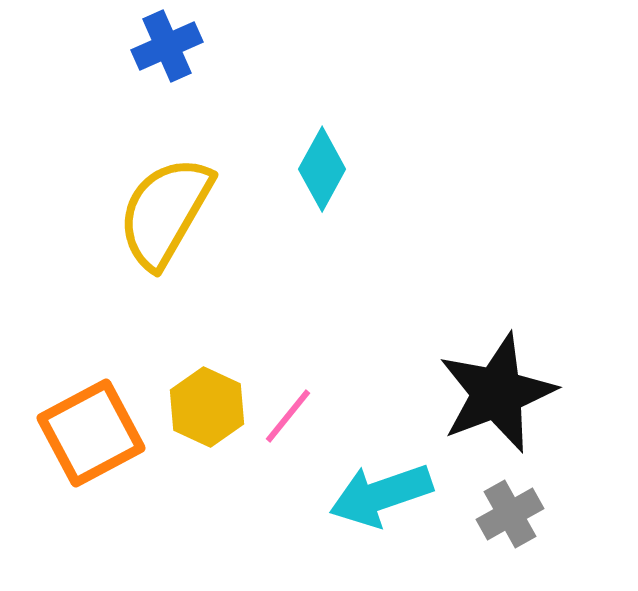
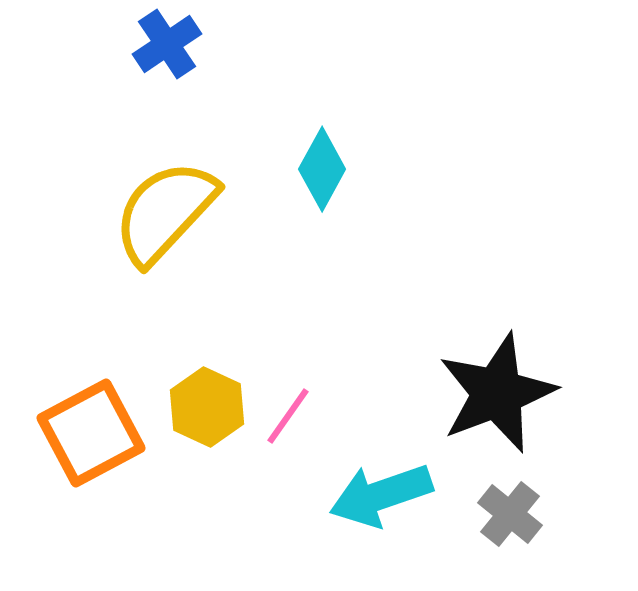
blue cross: moved 2 px up; rotated 10 degrees counterclockwise
yellow semicircle: rotated 13 degrees clockwise
pink line: rotated 4 degrees counterclockwise
gray cross: rotated 22 degrees counterclockwise
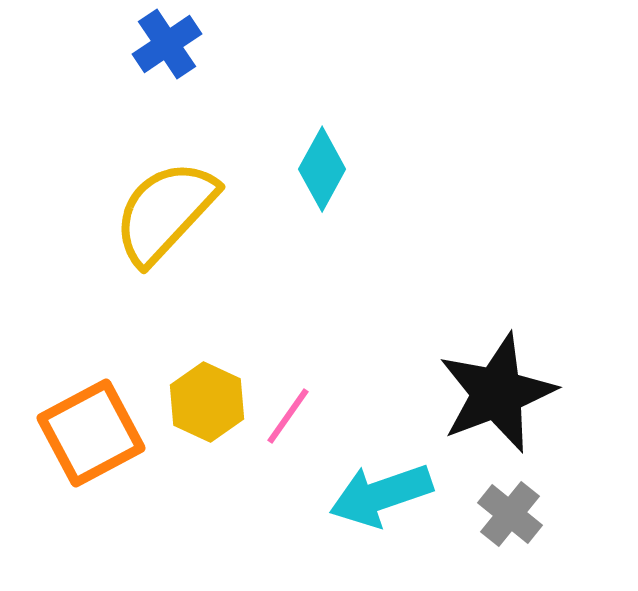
yellow hexagon: moved 5 px up
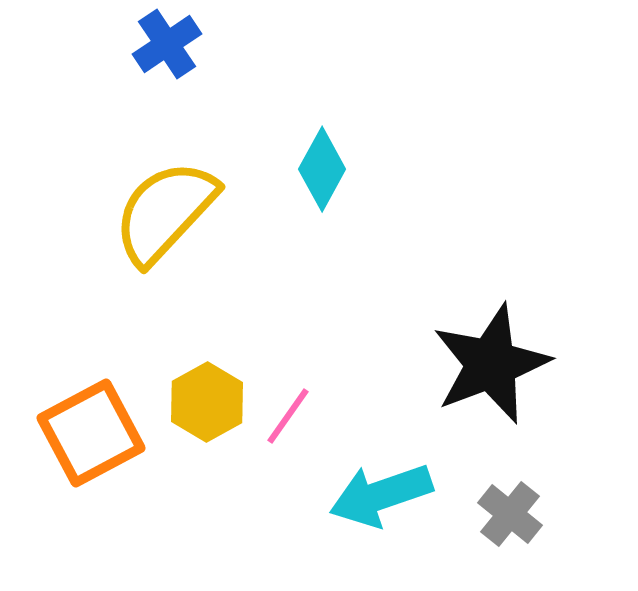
black star: moved 6 px left, 29 px up
yellow hexagon: rotated 6 degrees clockwise
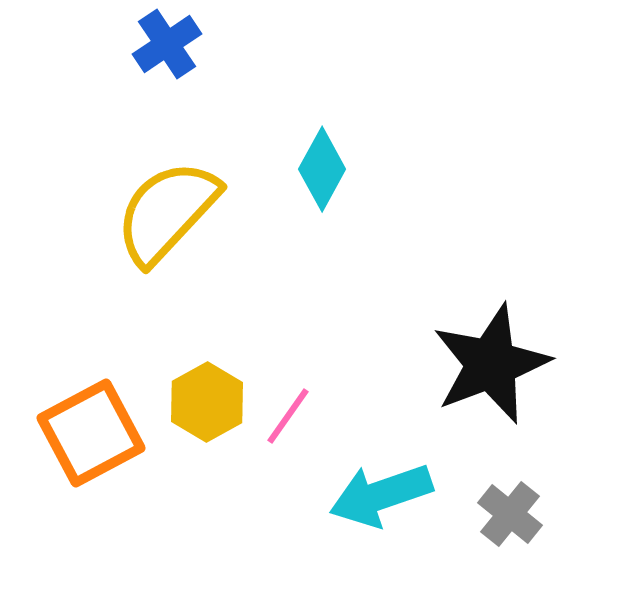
yellow semicircle: moved 2 px right
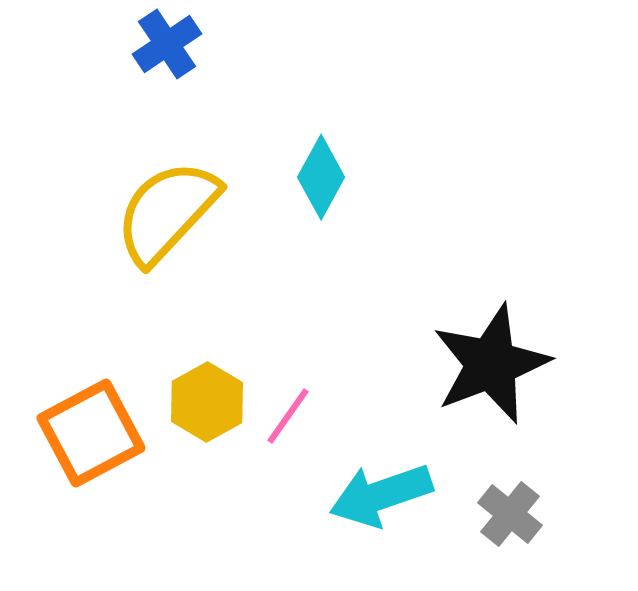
cyan diamond: moved 1 px left, 8 px down
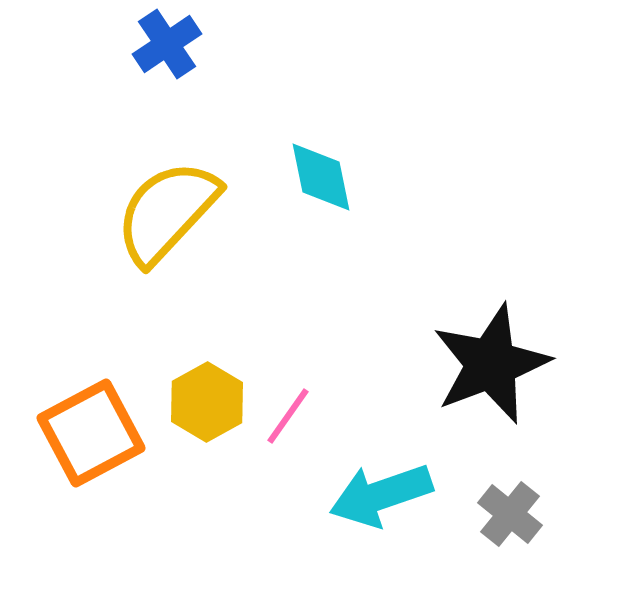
cyan diamond: rotated 40 degrees counterclockwise
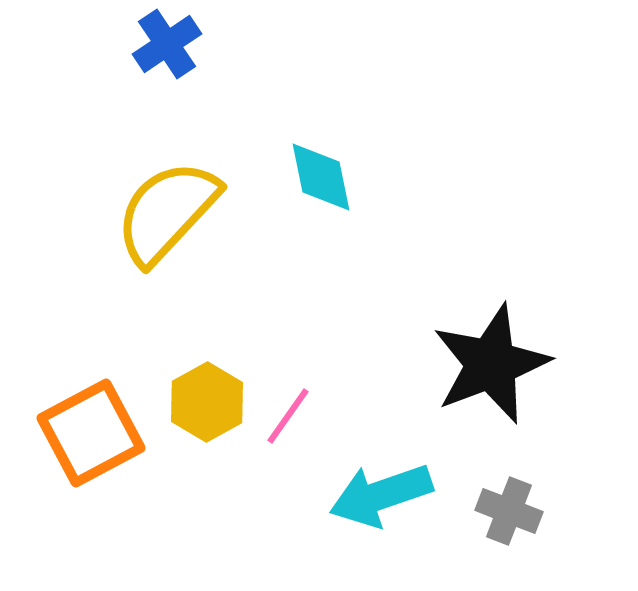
gray cross: moved 1 px left, 3 px up; rotated 18 degrees counterclockwise
